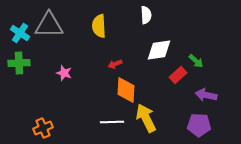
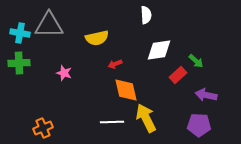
yellow semicircle: moved 2 px left, 12 px down; rotated 100 degrees counterclockwise
cyan cross: rotated 24 degrees counterclockwise
orange diamond: rotated 16 degrees counterclockwise
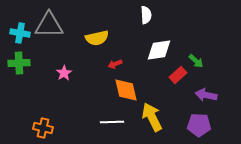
pink star: rotated 21 degrees clockwise
yellow arrow: moved 6 px right, 1 px up
orange cross: rotated 36 degrees clockwise
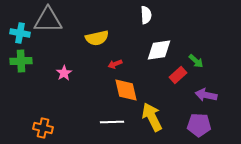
gray triangle: moved 1 px left, 5 px up
green cross: moved 2 px right, 2 px up
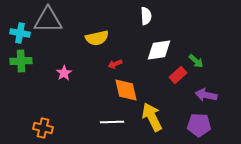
white semicircle: moved 1 px down
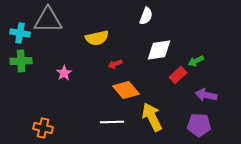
white semicircle: rotated 24 degrees clockwise
green arrow: rotated 112 degrees clockwise
orange diamond: rotated 28 degrees counterclockwise
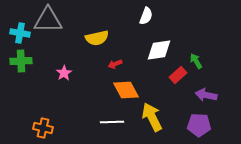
green arrow: rotated 84 degrees clockwise
orange diamond: rotated 12 degrees clockwise
